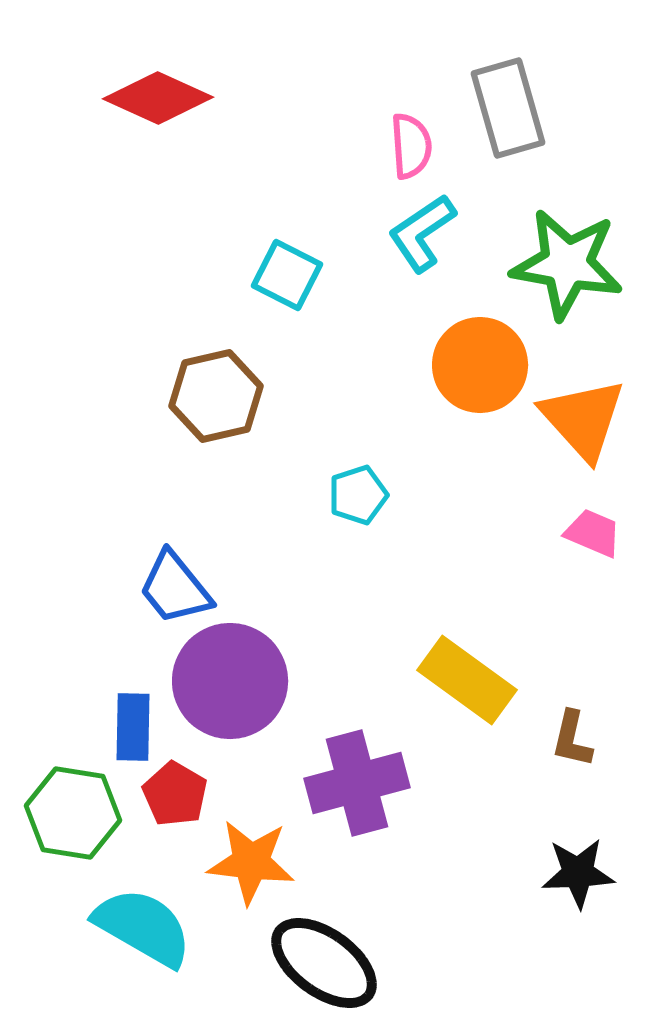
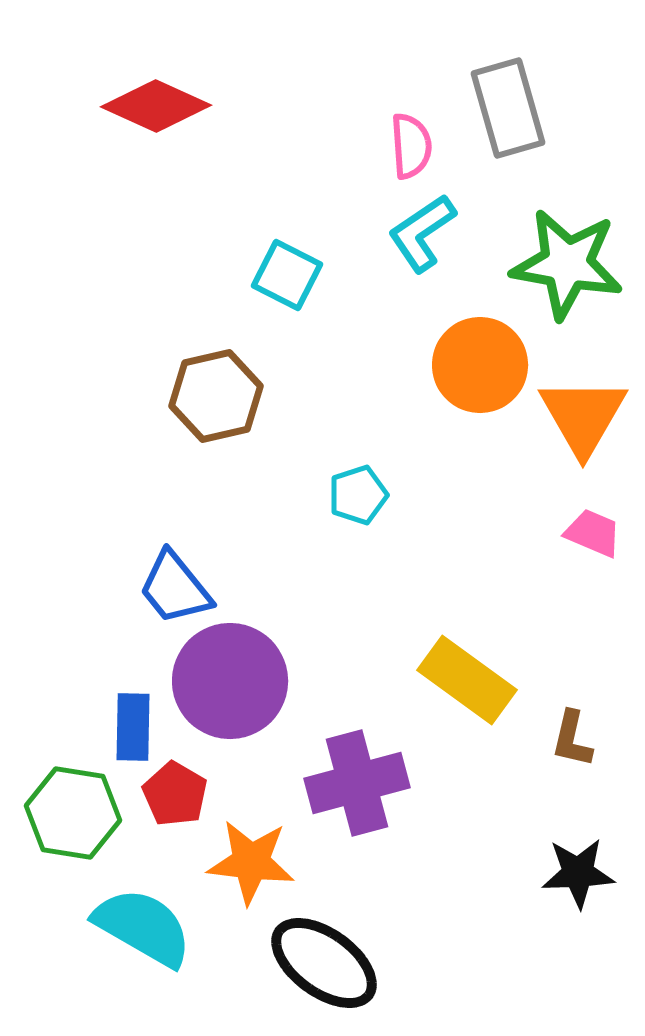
red diamond: moved 2 px left, 8 px down
orange triangle: moved 3 px up; rotated 12 degrees clockwise
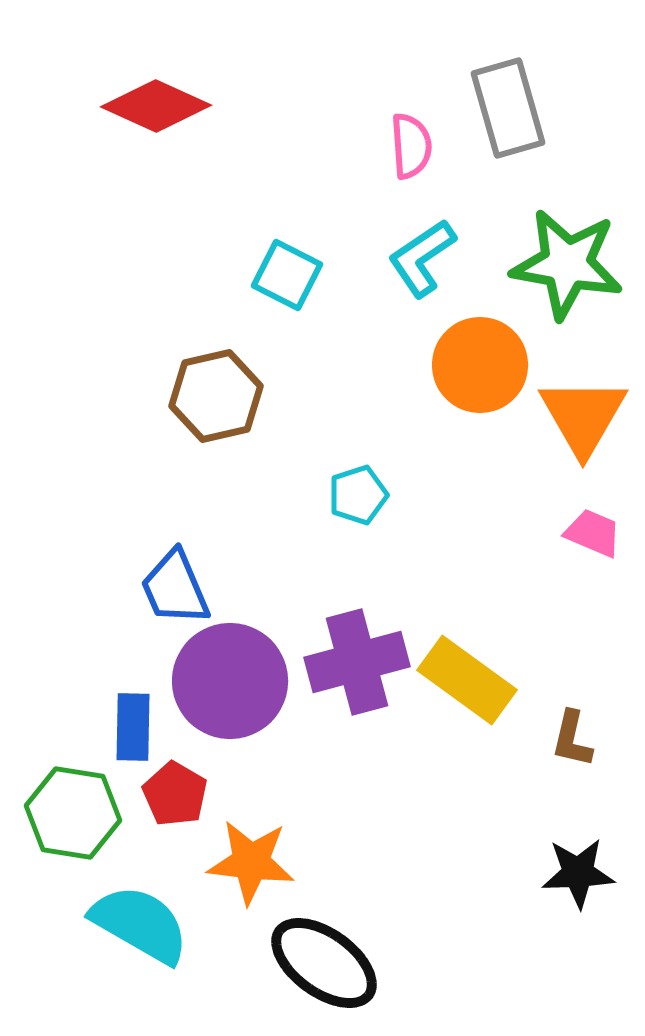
cyan L-shape: moved 25 px down
blue trapezoid: rotated 16 degrees clockwise
purple cross: moved 121 px up
cyan semicircle: moved 3 px left, 3 px up
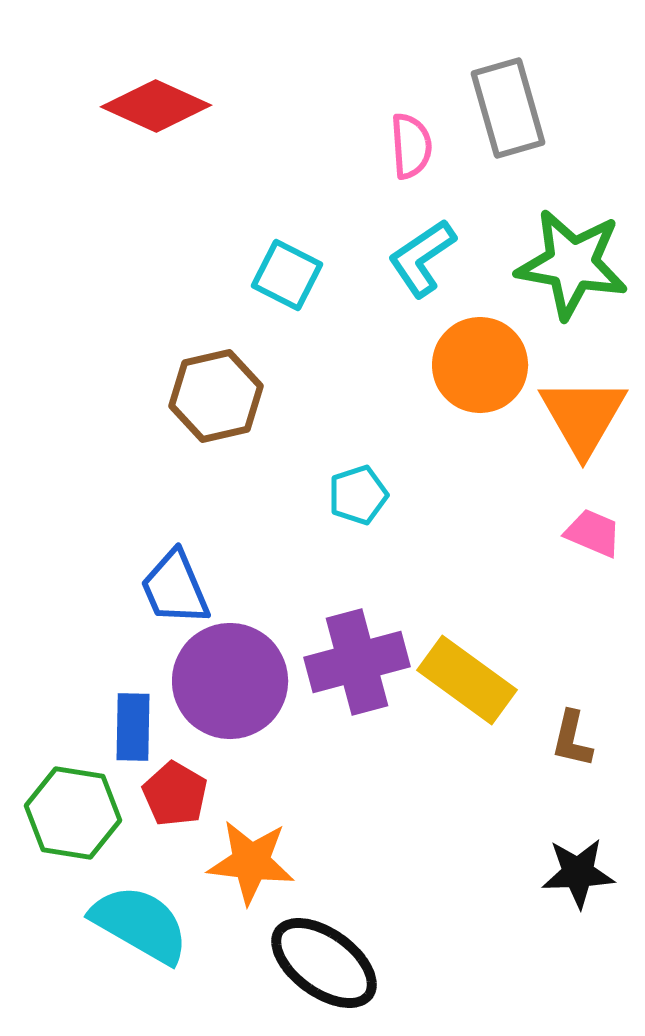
green star: moved 5 px right
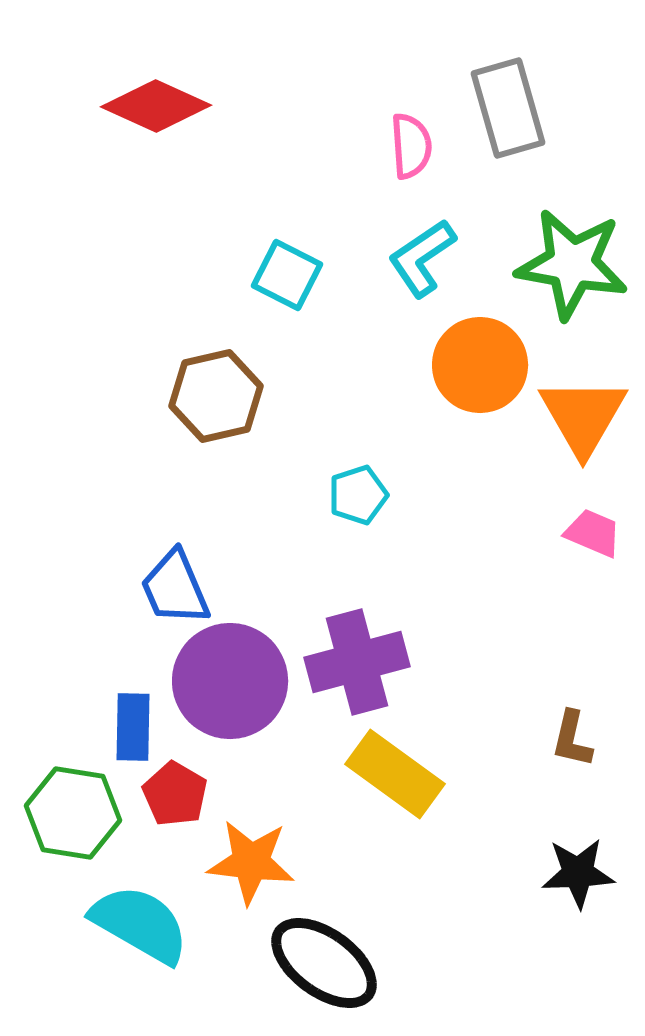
yellow rectangle: moved 72 px left, 94 px down
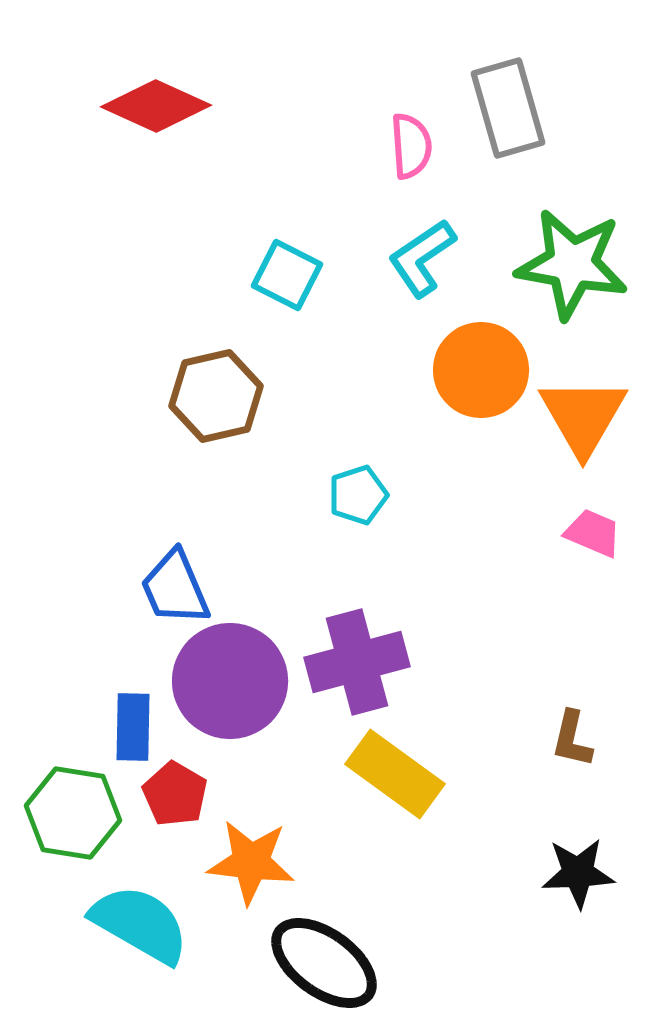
orange circle: moved 1 px right, 5 px down
